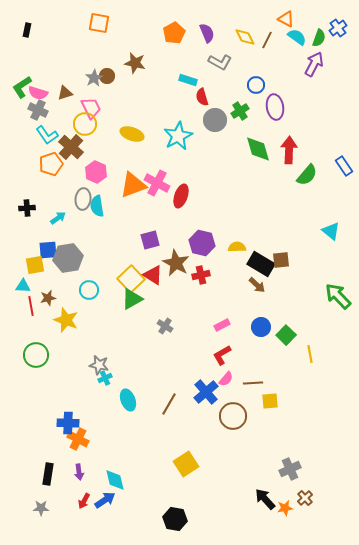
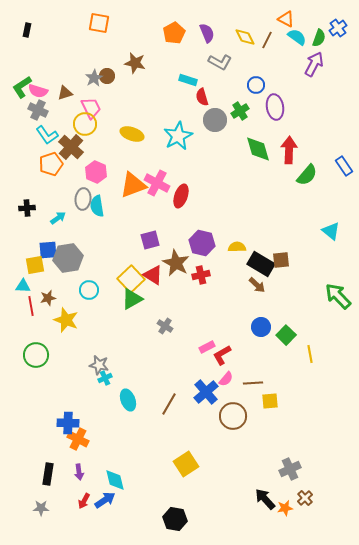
pink semicircle at (38, 93): moved 2 px up
pink rectangle at (222, 325): moved 15 px left, 22 px down
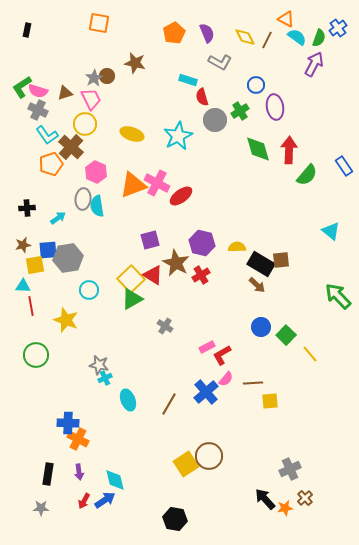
pink trapezoid at (91, 108): moved 9 px up
red ellipse at (181, 196): rotated 35 degrees clockwise
red cross at (201, 275): rotated 18 degrees counterclockwise
brown star at (48, 298): moved 25 px left, 53 px up
yellow line at (310, 354): rotated 30 degrees counterclockwise
brown circle at (233, 416): moved 24 px left, 40 px down
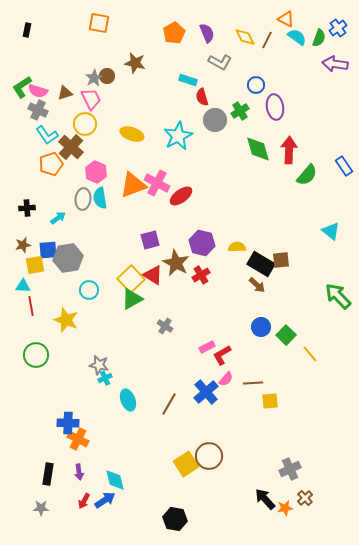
purple arrow at (314, 64): moved 21 px right; rotated 110 degrees counterclockwise
cyan semicircle at (97, 206): moved 3 px right, 8 px up
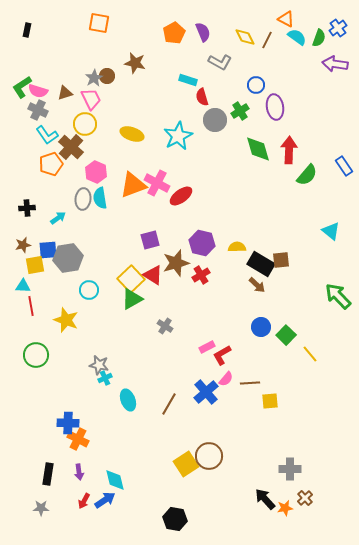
purple semicircle at (207, 33): moved 4 px left, 1 px up
brown star at (176, 263): rotated 28 degrees clockwise
brown line at (253, 383): moved 3 px left
gray cross at (290, 469): rotated 25 degrees clockwise
